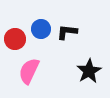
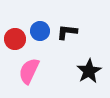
blue circle: moved 1 px left, 2 px down
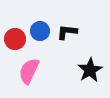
black star: moved 1 px right, 1 px up
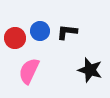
red circle: moved 1 px up
black star: rotated 25 degrees counterclockwise
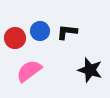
pink semicircle: rotated 28 degrees clockwise
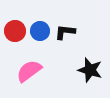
black L-shape: moved 2 px left
red circle: moved 7 px up
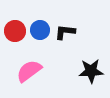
blue circle: moved 1 px up
black star: moved 1 px right, 1 px down; rotated 20 degrees counterclockwise
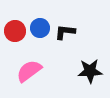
blue circle: moved 2 px up
black star: moved 1 px left
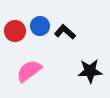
blue circle: moved 2 px up
black L-shape: rotated 35 degrees clockwise
